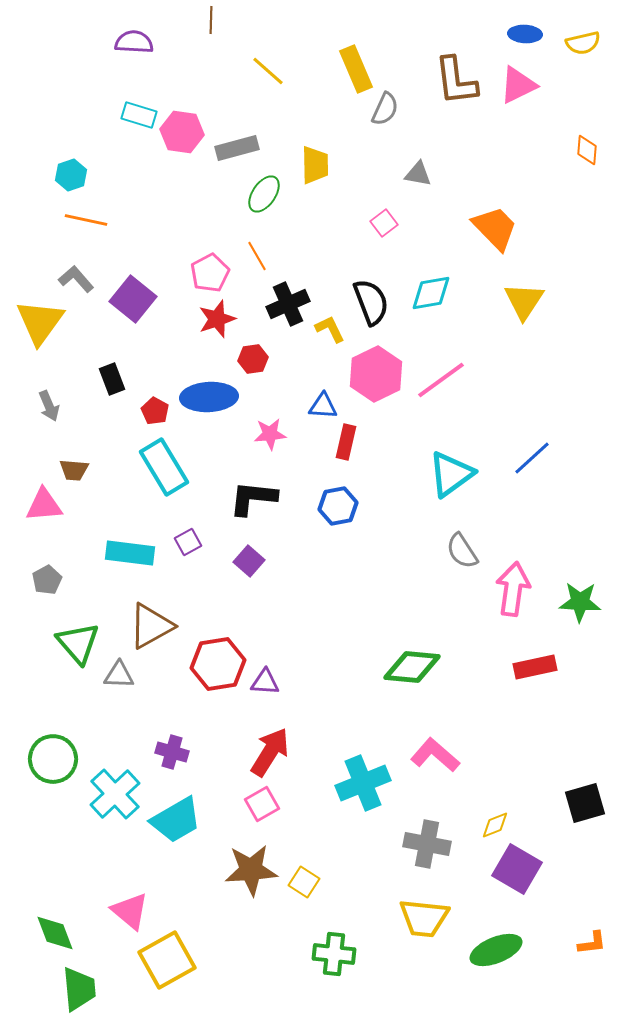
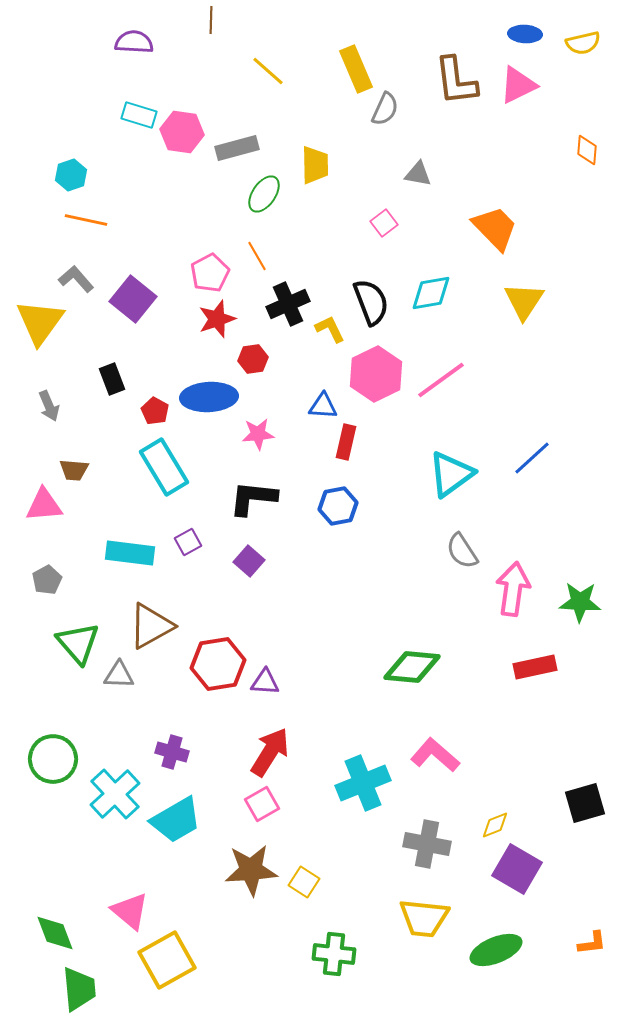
pink star at (270, 434): moved 12 px left
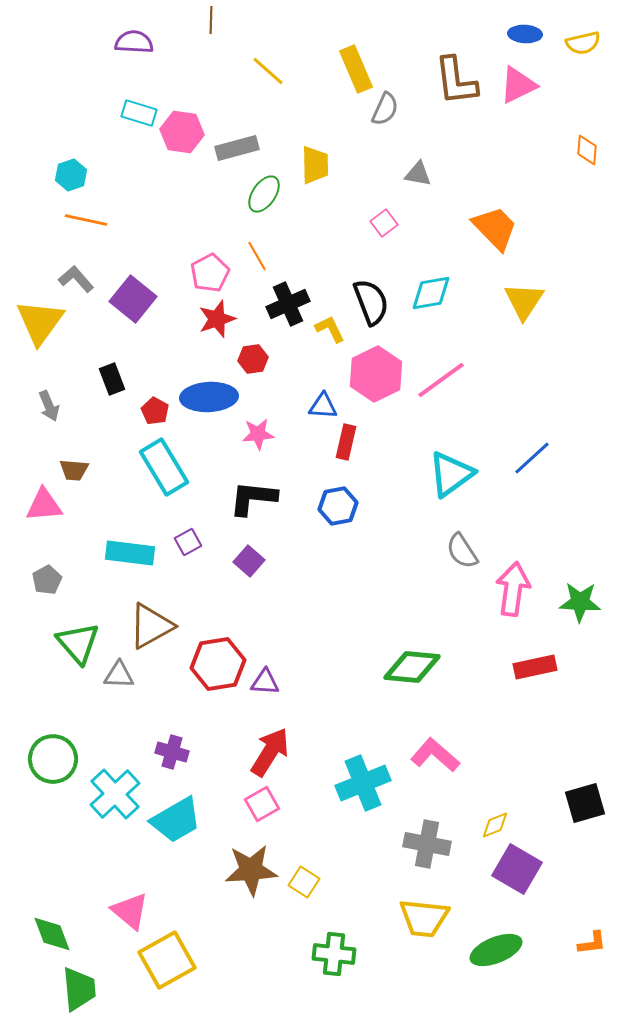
cyan rectangle at (139, 115): moved 2 px up
green diamond at (55, 933): moved 3 px left, 1 px down
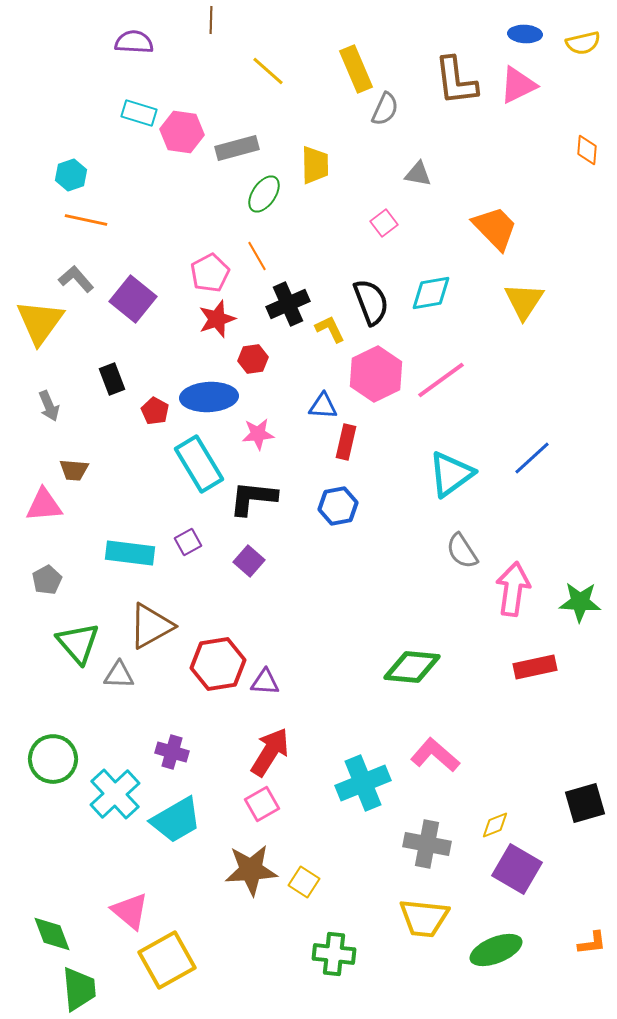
cyan rectangle at (164, 467): moved 35 px right, 3 px up
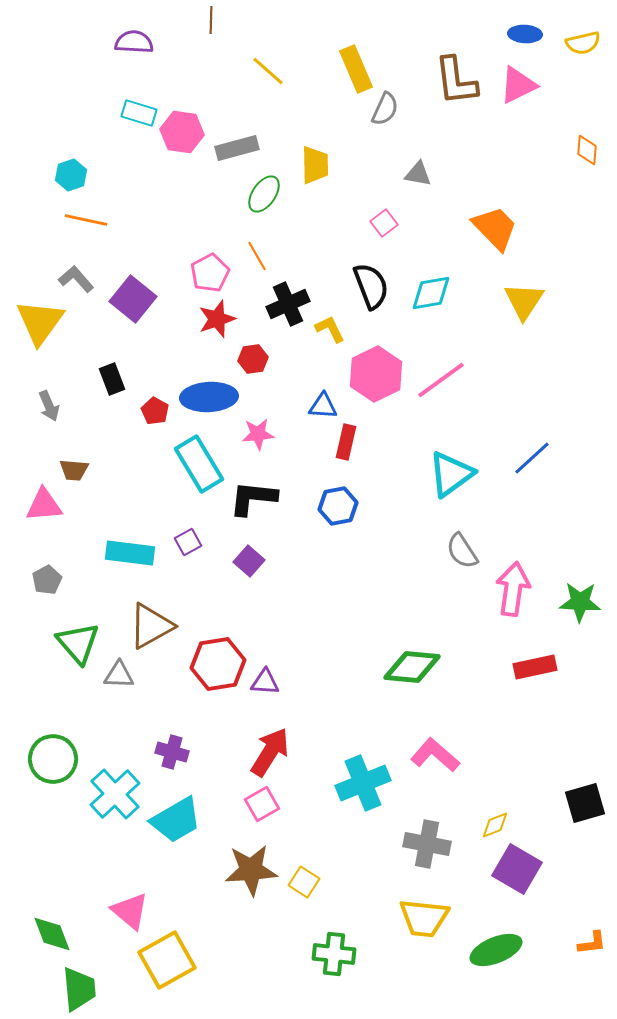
black semicircle at (371, 302): moved 16 px up
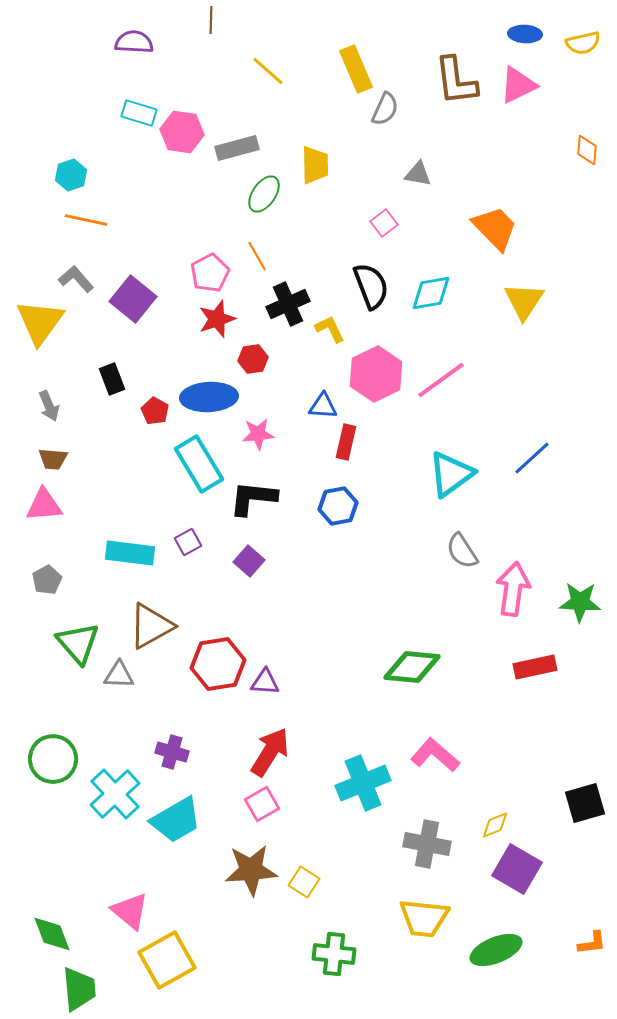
brown trapezoid at (74, 470): moved 21 px left, 11 px up
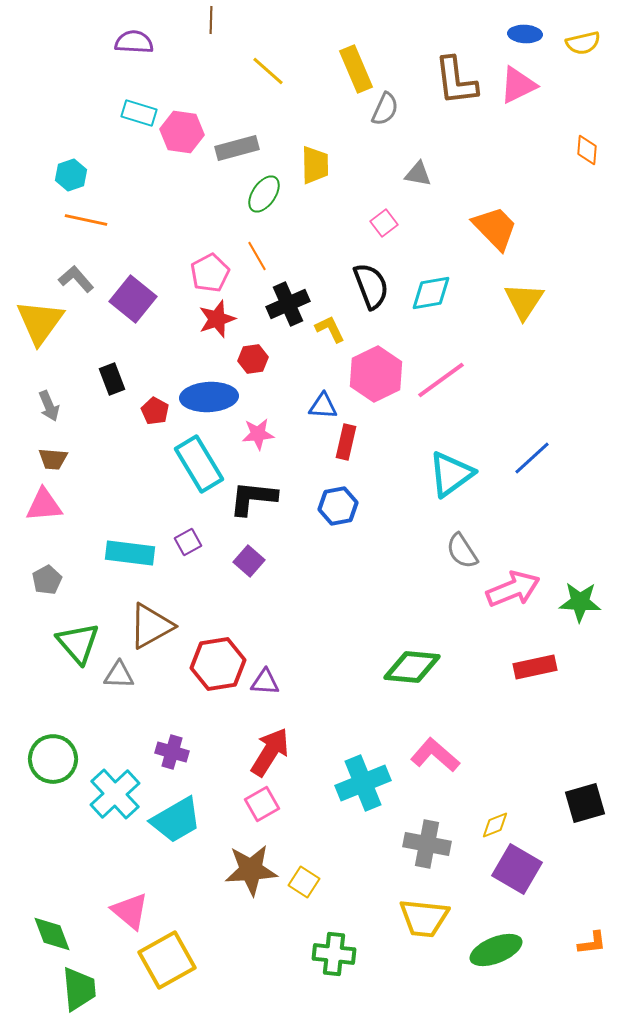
pink arrow at (513, 589): rotated 60 degrees clockwise
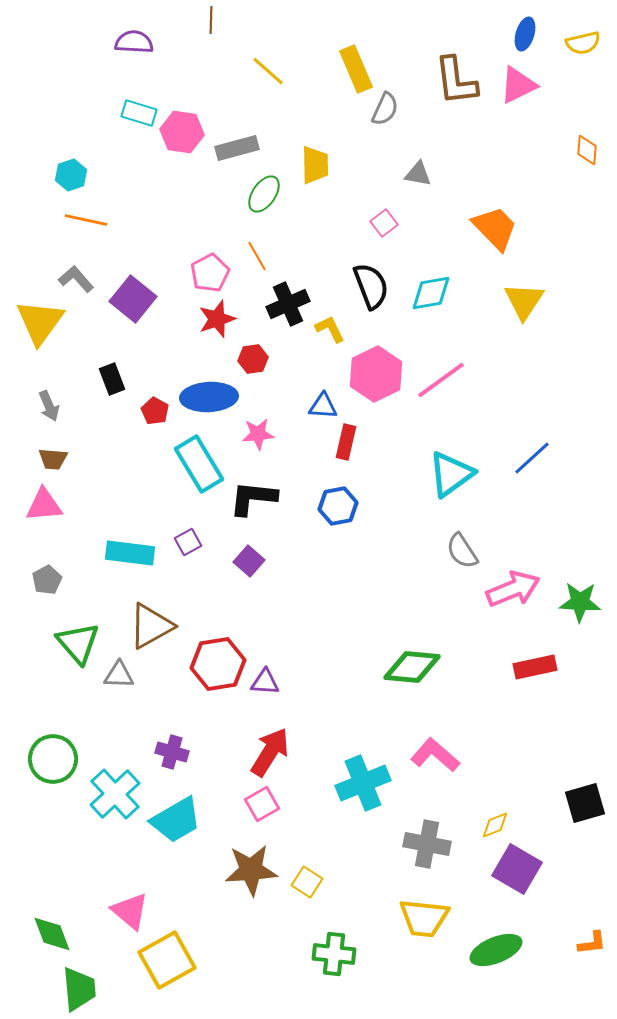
blue ellipse at (525, 34): rotated 76 degrees counterclockwise
yellow square at (304, 882): moved 3 px right
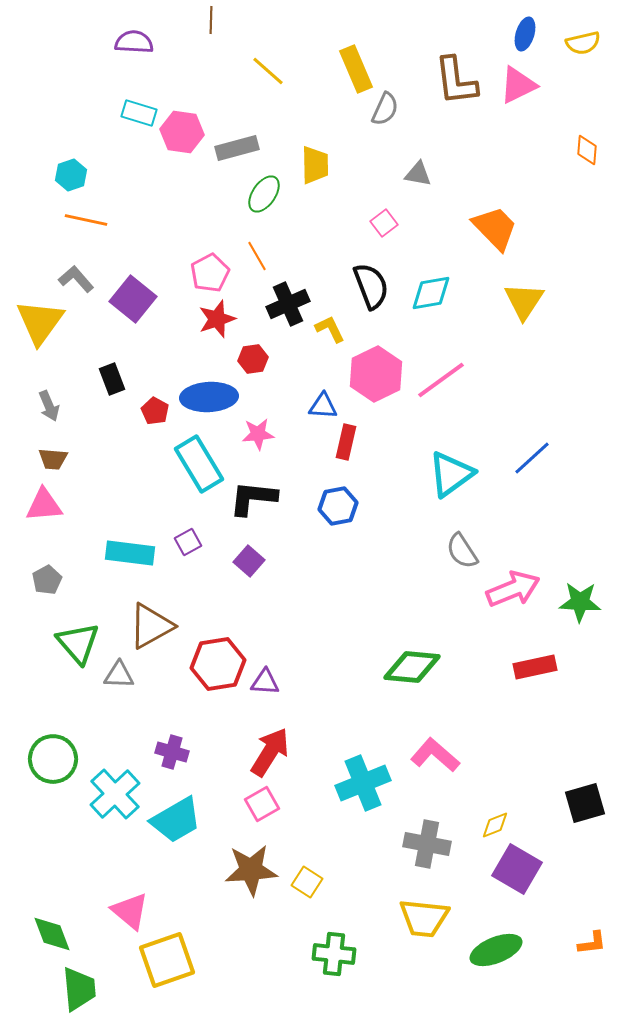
yellow square at (167, 960): rotated 10 degrees clockwise
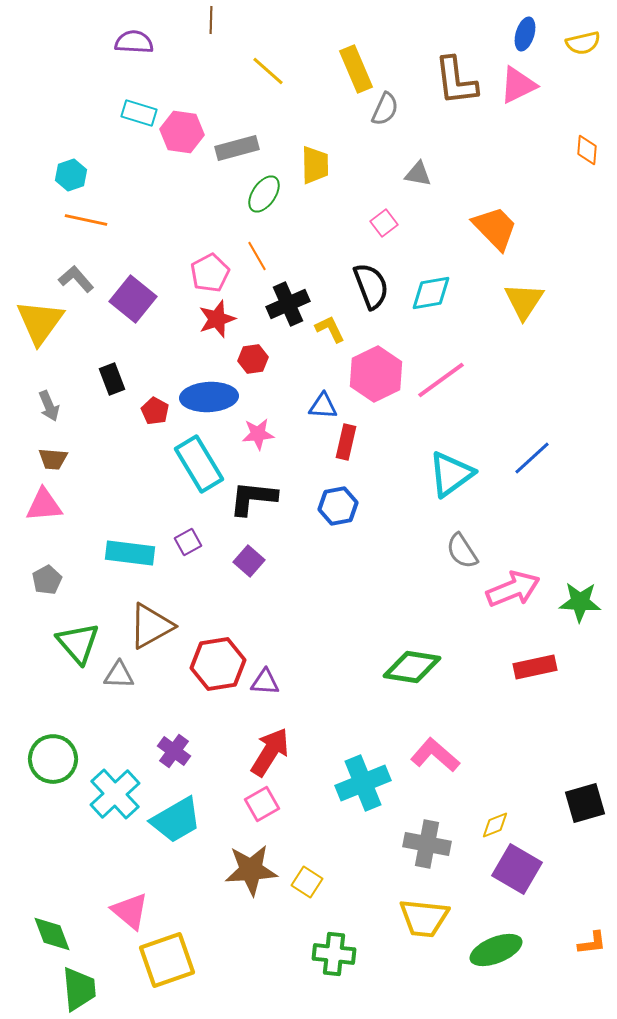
green diamond at (412, 667): rotated 4 degrees clockwise
purple cross at (172, 752): moved 2 px right, 1 px up; rotated 20 degrees clockwise
